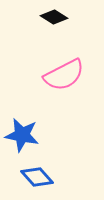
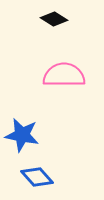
black diamond: moved 2 px down
pink semicircle: rotated 153 degrees counterclockwise
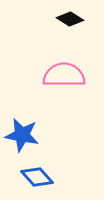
black diamond: moved 16 px right
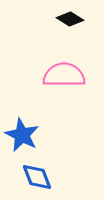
blue star: rotated 16 degrees clockwise
blue diamond: rotated 20 degrees clockwise
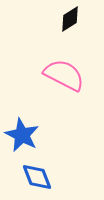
black diamond: rotated 64 degrees counterclockwise
pink semicircle: rotated 27 degrees clockwise
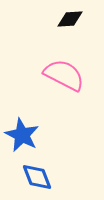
black diamond: rotated 28 degrees clockwise
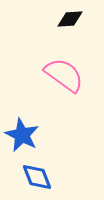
pink semicircle: rotated 9 degrees clockwise
